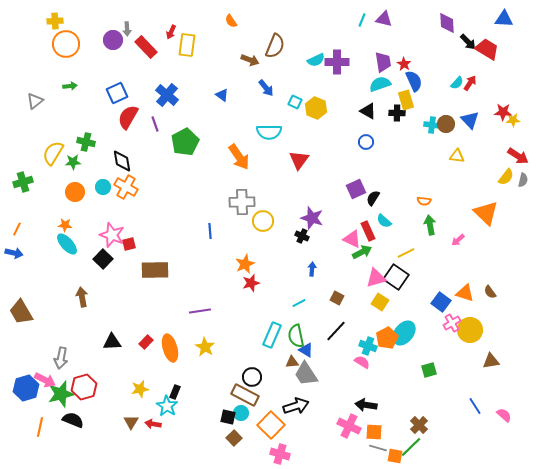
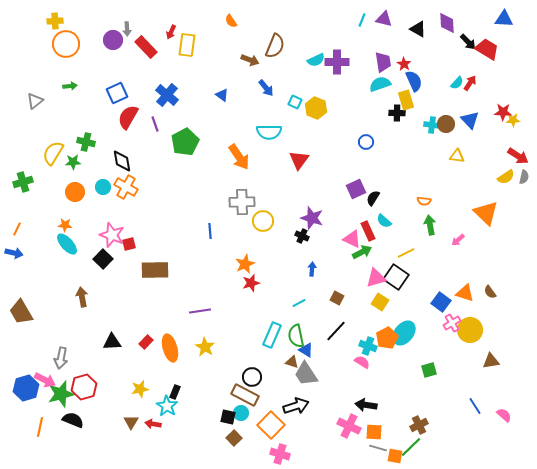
black triangle at (368, 111): moved 50 px right, 82 px up
yellow semicircle at (506, 177): rotated 18 degrees clockwise
gray semicircle at (523, 180): moved 1 px right, 3 px up
brown triangle at (292, 362): rotated 24 degrees clockwise
brown cross at (419, 425): rotated 18 degrees clockwise
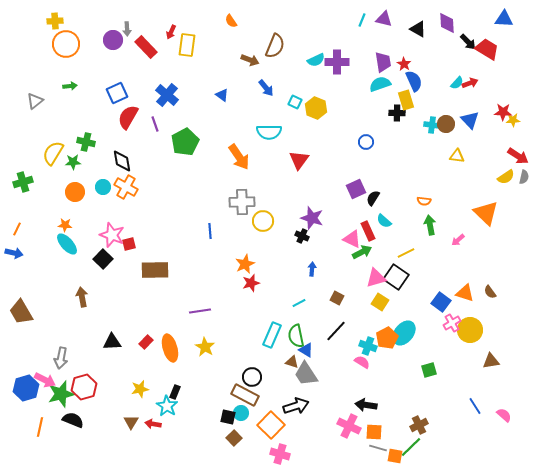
red arrow at (470, 83): rotated 35 degrees clockwise
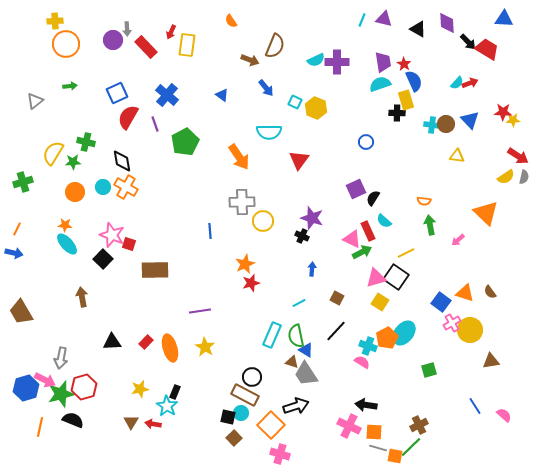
red square at (129, 244): rotated 32 degrees clockwise
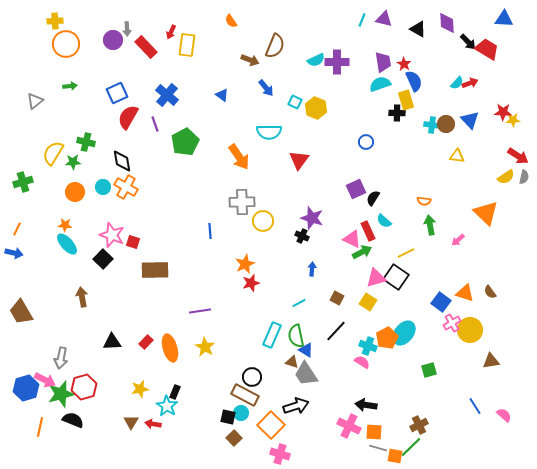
red square at (129, 244): moved 4 px right, 2 px up
yellow square at (380, 302): moved 12 px left
